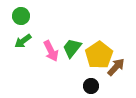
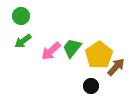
pink arrow: rotated 75 degrees clockwise
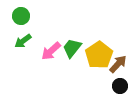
brown arrow: moved 2 px right, 3 px up
black circle: moved 29 px right
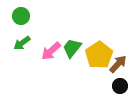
green arrow: moved 1 px left, 2 px down
